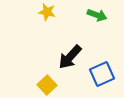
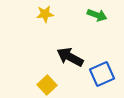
yellow star: moved 2 px left, 2 px down; rotated 18 degrees counterclockwise
black arrow: rotated 76 degrees clockwise
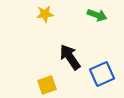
black arrow: rotated 28 degrees clockwise
yellow square: rotated 24 degrees clockwise
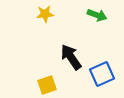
black arrow: moved 1 px right
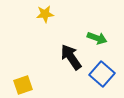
green arrow: moved 23 px down
blue square: rotated 25 degrees counterclockwise
yellow square: moved 24 px left
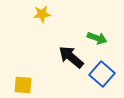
yellow star: moved 3 px left
black arrow: rotated 16 degrees counterclockwise
yellow square: rotated 24 degrees clockwise
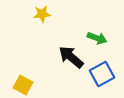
blue square: rotated 20 degrees clockwise
yellow square: rotated 24 degrees clockwise
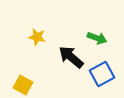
yellow star: moved 5 px left, 23 px down; rotated 18 degrees clockwise
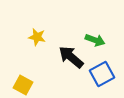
green arrow: moved 2 px left, 2 px down
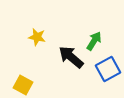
green arrow: moved 1 px left, 1 px down; rotated 78 degrees counterclockwise
blue square: moved 6 px right, 5 px up
